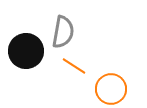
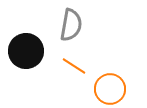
gray semicircle: moved 8 px right, 7 px up
orange circle: moved 1 px left
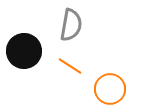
black circle: moved 2 px left
orange line: moved 4 px left
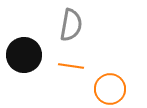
black circle: moved 4 px down
orange line: moved 1 px right; rotated 25 degrees counterclockwise
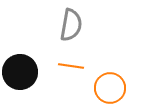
black circle: moved 4 px left, 17 px down
orange circle: moved 1 px up
